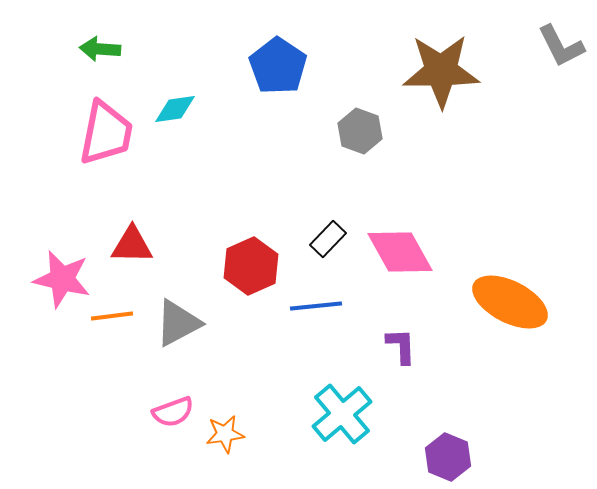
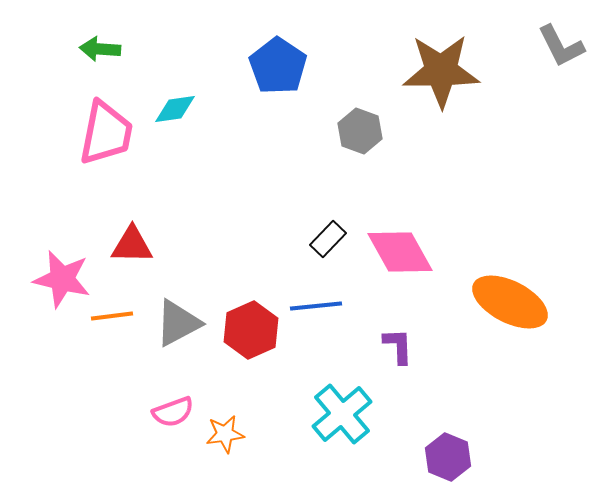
red hexagon: moved 64 px down
purple L-shape: moved 3 px left
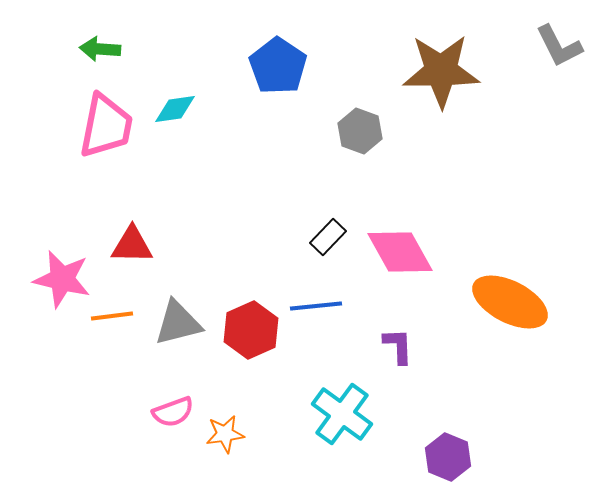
gray L-shape: moved 2 px left
pink trapezoid: moved 7 px up
black rectangle: moved 2 px up
gray triangle: rotated 14 degrees clockwise
cyan cross: rotated 14 degrees counterclockwise
